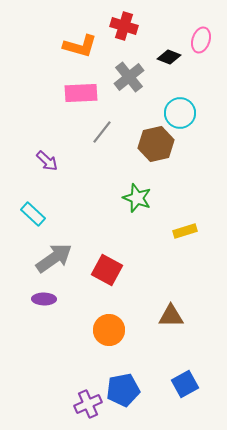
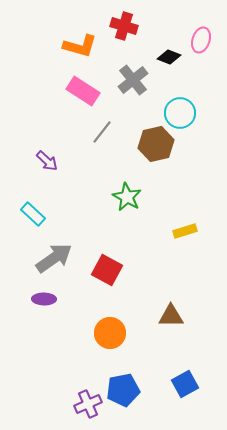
gray cross: moved 4 px right, 3 px down
pink rectangle: moved 2 px right, 2 px up; rotated 36 degrees clockwise
green star: moved 10 px left, 1 px up; rotated 8 degrees clockwise
orange circle: moved 1 px right, 3 px down
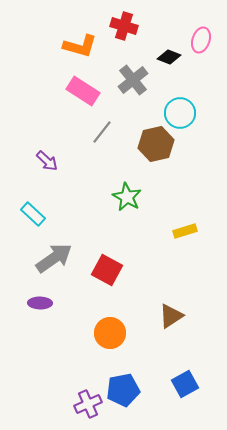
purple ellipse: moved 4 px left, 4 px down
brown triangle: rotated 32 degrees counterclockwise
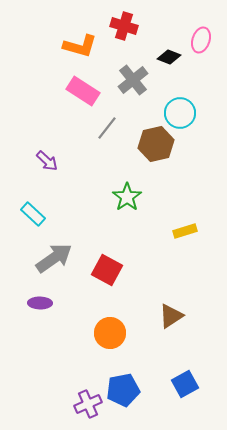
gray line: moved 5 px right, 4 px up
green star: rotated 8 degrees clockwise
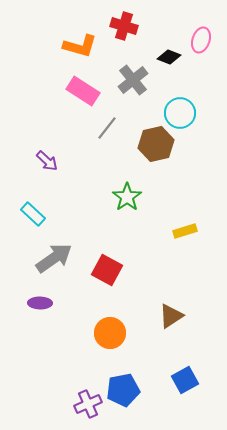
blue square: moved 4 px up
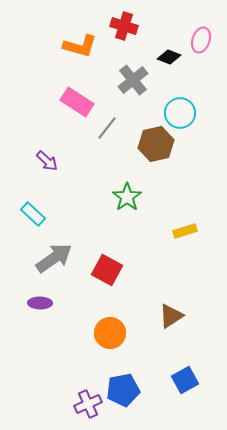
pink rectangle: moved 6 px left, 11 px down
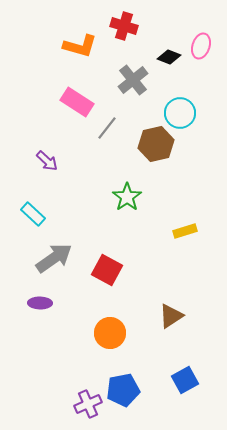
pink ellipse: moved 6 px down
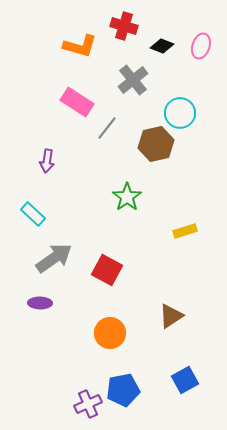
black diamond: moved 7 px left, 11 px up
purple arrow: rotated 55 degrees clockwise
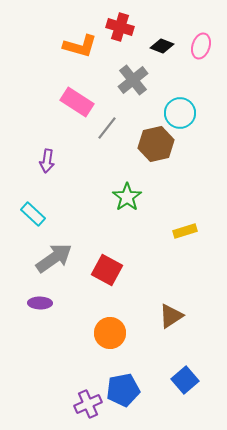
red cross: moved 4 px left, 1 px down
blue square: rotated 12 degrees counterclockwise
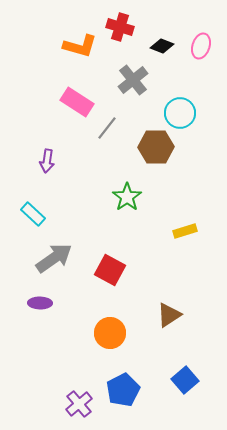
brown hexagon: moved 3 px down; rotated 12 degrees clockwise
red square: moved 3 px right
brown triangle: moved 2 px left, 1 px up
blue pentagon: rotated 16 degrees counterclockwise
purple cross: moved 9 px left; rotated 16 degrees counterclockwise
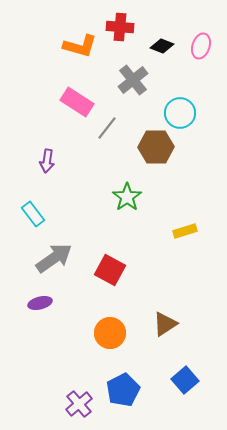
red cross: rotated 12 degrees counterclockwise
cyan rectangle: rotated 10 degrees clockwise
purple ellipse: rotated 15 degrees counterclockwise
brown triangle: moved 4 px left, 9 px down
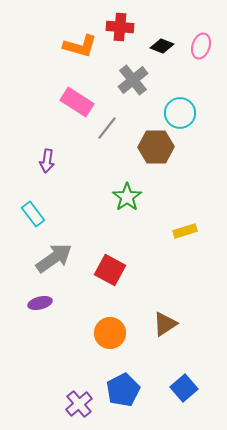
blue square: moved 1 px left, 8 px down
